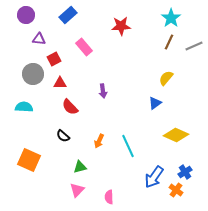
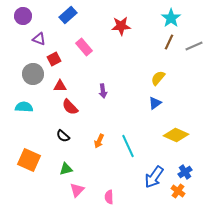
purple circle: moved 3 px left, 1 px down
purple triangle: rotated 16 degrees clockwise
yellow semicircle: moved 8 px left
red triangle: moved 3 px down
green triangle: moved 14 px left, 2 px down
orange cross: moved 2 px right, 1 px down
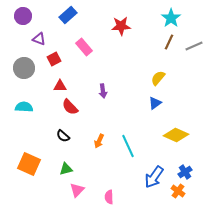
gray circle: moved 9 px left, 6 px up
orange square: moved 4 px down
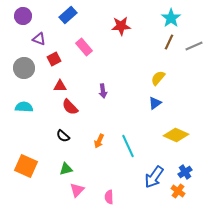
orange square: moved 3 px left, 2 px down
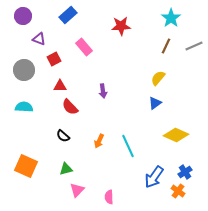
brown line: moved 3 px left, 4 px down
gray circle: moved 2 px down
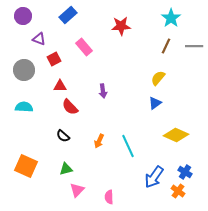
gray line: rotated 24 degrees clockwise
blue cross: rotated 24 degrees counterclockwise
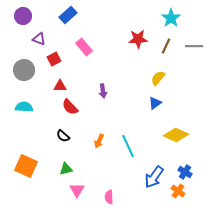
red star: moved 17 px right, 13 px down
pink triangle: rotated 14 degrees counterclockwise
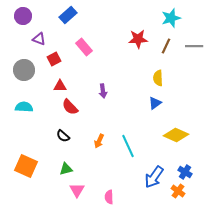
cyan star: rotated 18 degrees clockwise
yellow semicircle: rotated 42 degrees counterclockwise
